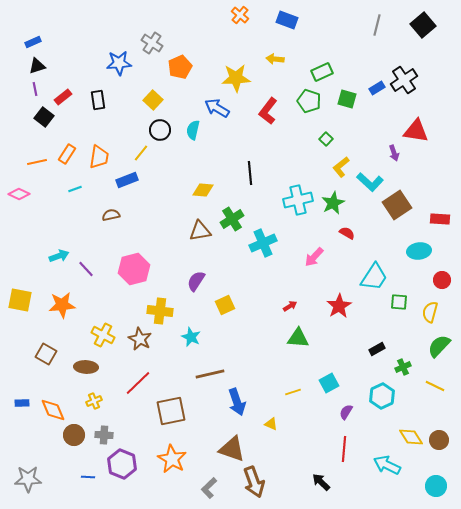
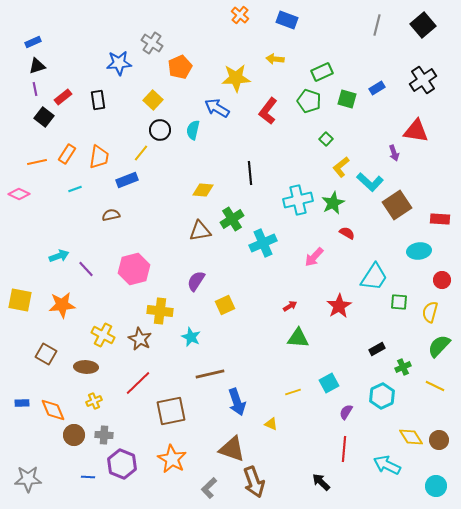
black cross at (404, 80): moved 19 px right
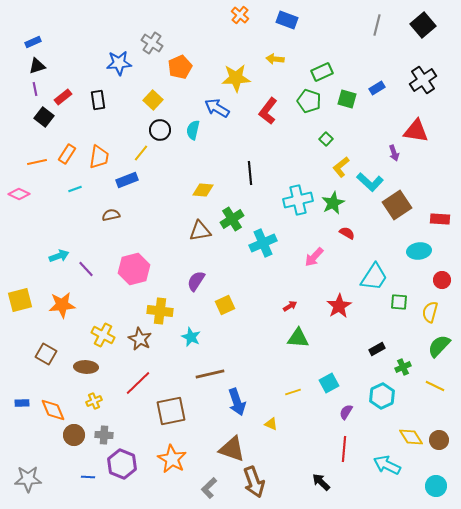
yellow square at (20, 300): rotated 25 degrees counterclockwise
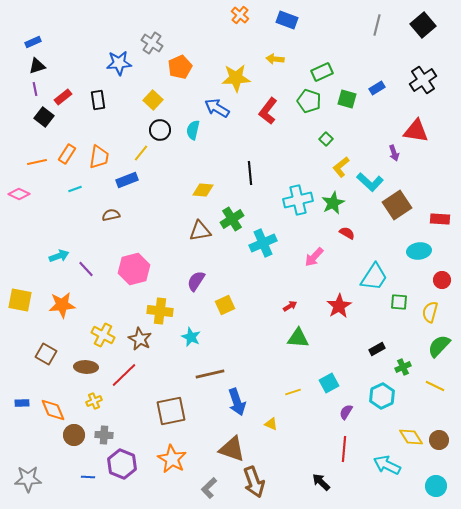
yellow square at (20, 300): rotated 25 degrees clockwise
red line at (138, 383): moved 14 px left, 8 px up
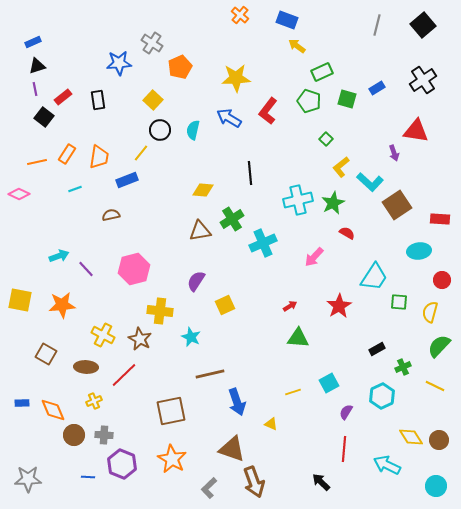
yellow arrow at (275, 59): moved 22 px right, 13 px up; rotated 30 degrees clockwise
blue arrow at (217, 108): moved 12 px right, 10 px down
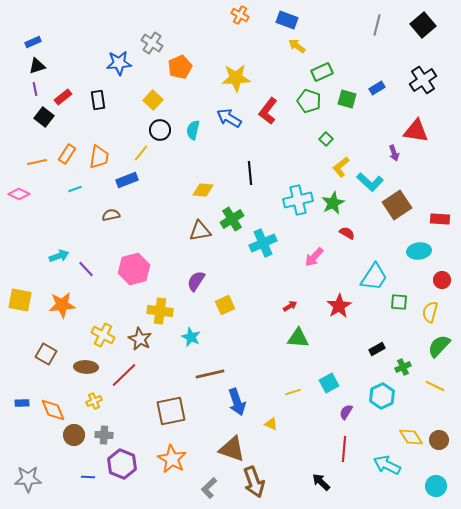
orange cross at (240, 15): rotated 12 degrees counterclockwise
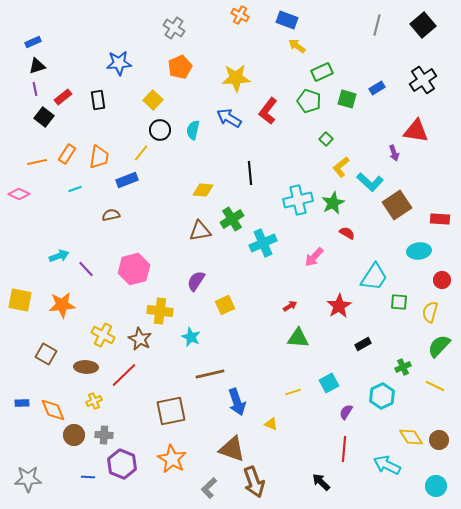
gray cross at (152, 43): moved 22 px right, 15 px up
black rectangle at (377, 349): moved 14 px left, 5 px up
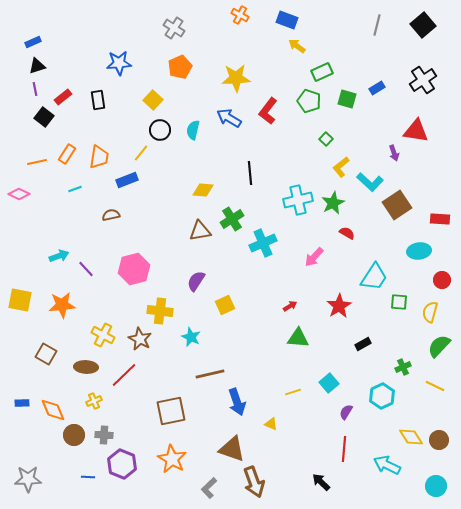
cyan square at (329, 383): rotated 12 degrees counterclockwise
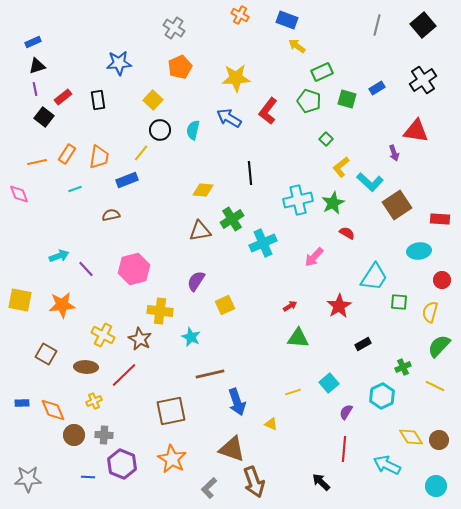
pink diamond at (19, 194): rotated 45 degrees clockwise
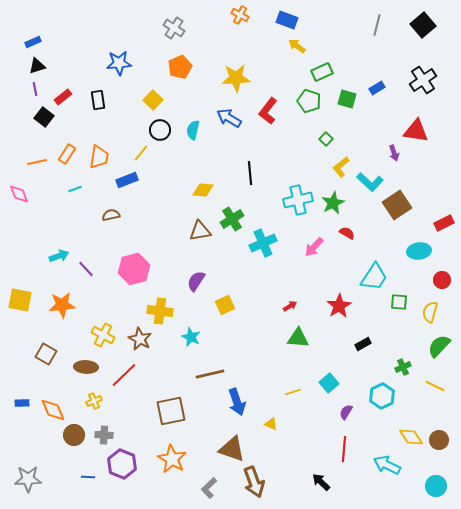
red rectangle at (440, 219): moved 4 px right, 4 px down; rotated 30 degrees counterclockwise
pink arrow at (314, 257): moved 10 px up
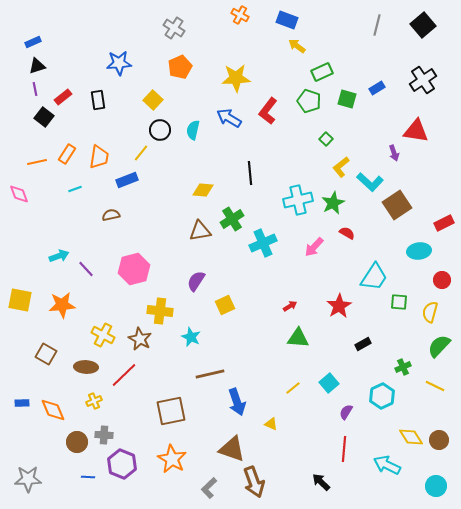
yellow line at (293, 392): moved 4 px up; rotated 21 degrees counterclockwise
brown circle at (74, 435): moved 3 px right, 7 px down
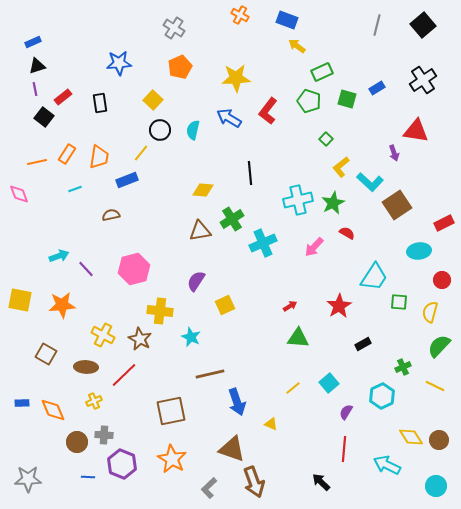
black rectangle at (98, 100): moved 2 px right, 3 px down
